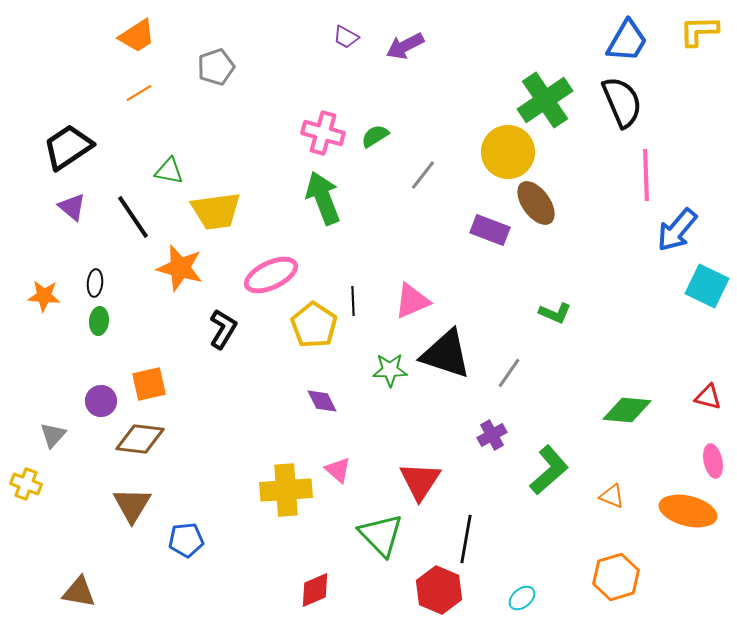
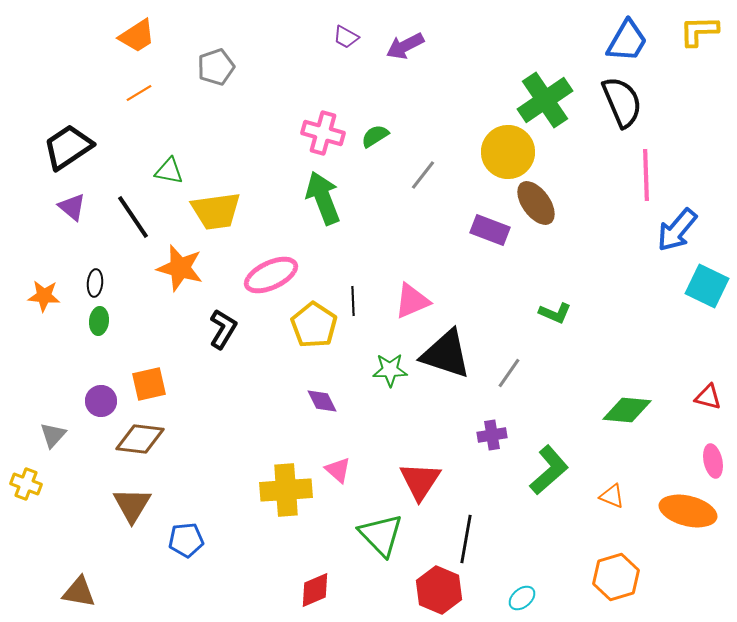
purple cross at (492, 435): rotated 20 degrees clockwise
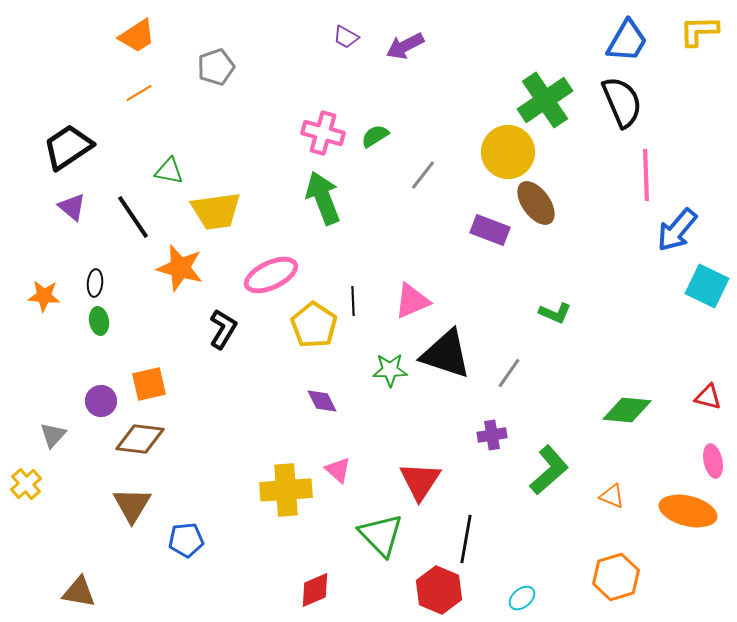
green ellipse at (99, 321): rotated 16 degrees counterclockwise
yellow cross at (26, 484): rotated 28 degrees clockwise
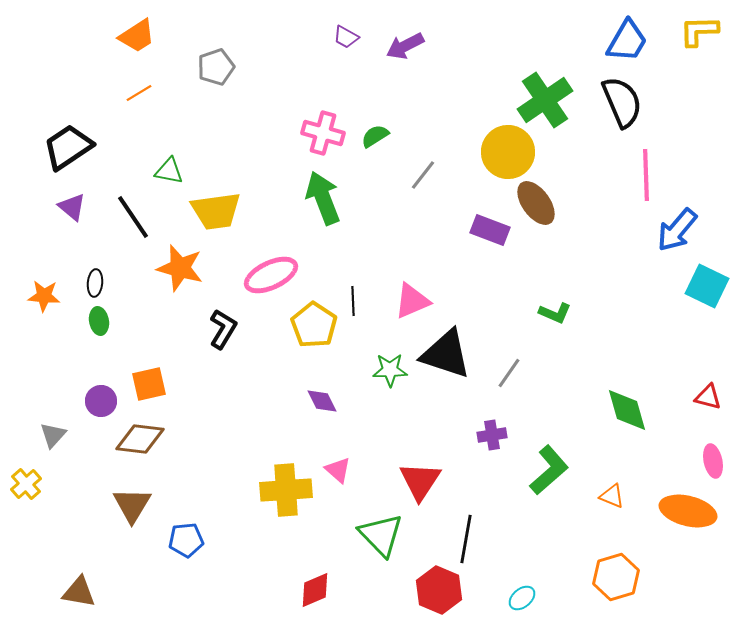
green diamond at (627, 410): rotated 69 degrees clockwise
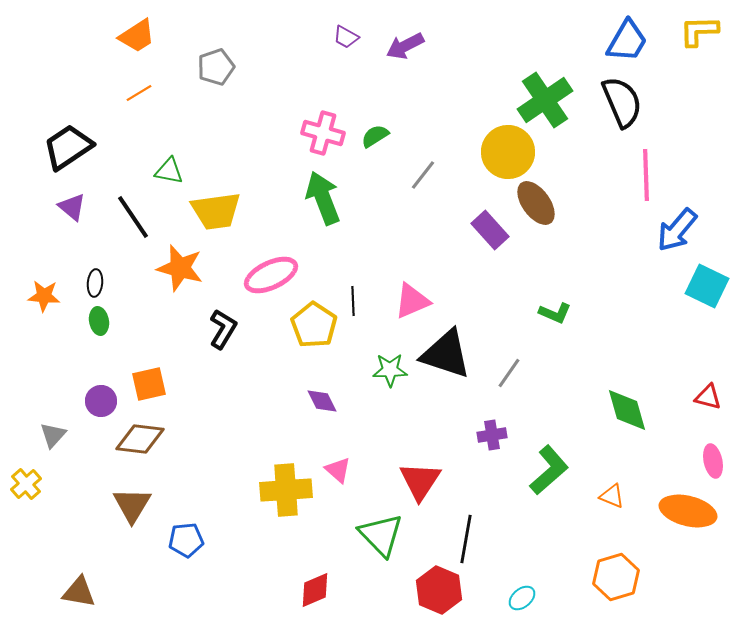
purple rectangle at (490, 230): rotated 27 degrees clockwise
